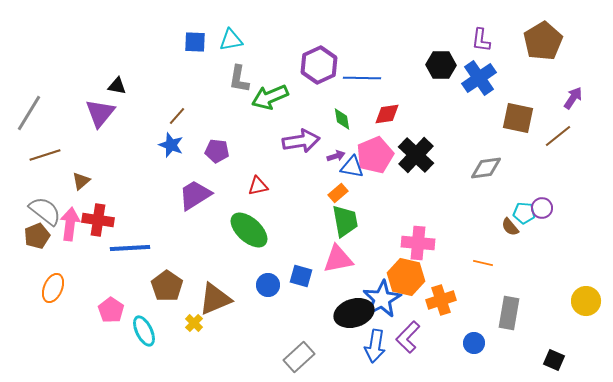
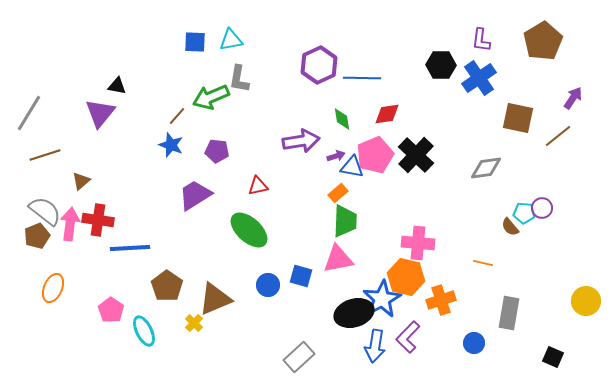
green arrow at (270, 97): moved 59 px left
green trapezoid at (345, 221): rotated 12 degrees clockwise
black square at (554, 360): moved 1 px left, 3 px up
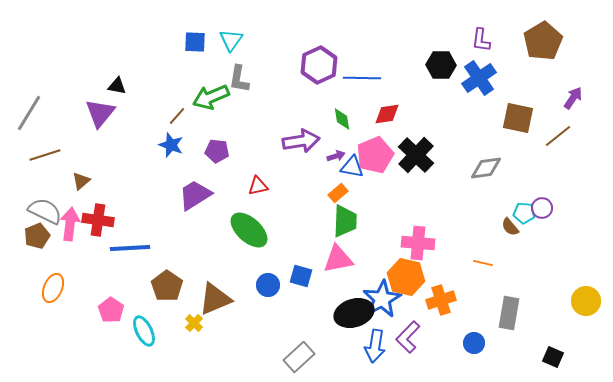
cyan triangle at (231, 40): rotated 45 degrees counterclockwise
gray semicircle at (45, 211): rotated 12 degrees counterclockwise
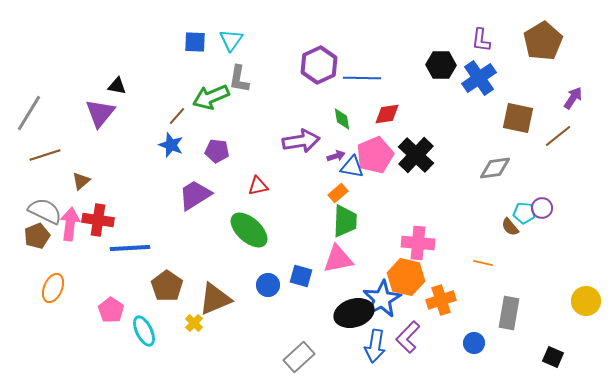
gray diamond at (486, 168): moved 9 px right
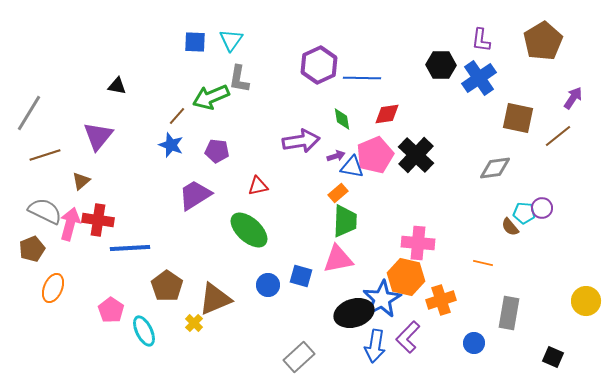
purple triangle at (100, 113): moved 2 px left, 23 px down
pink arrow at (70, 224): rotated 8 degrees clockwise
brown pentagon at (37, 236): moved 5 px left, 13 px down
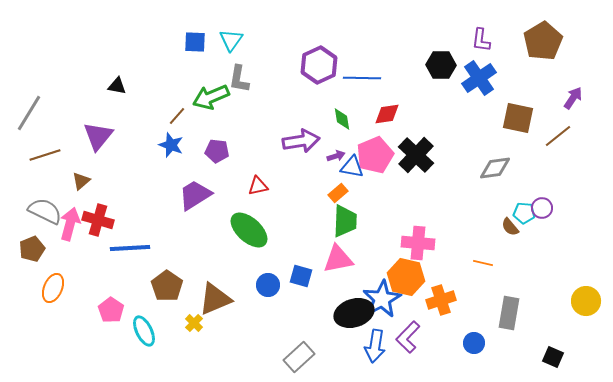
red cross at (98, 220): rotated 8 degrees clockwise
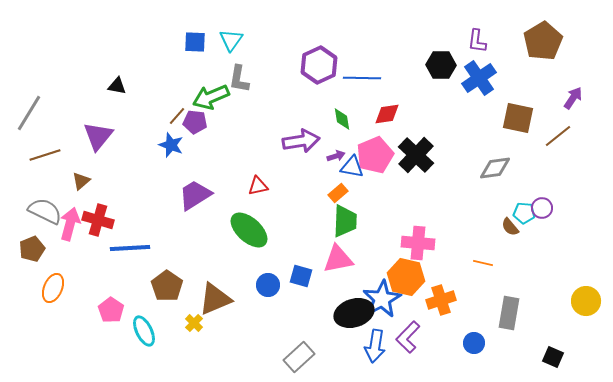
purple L-shape at (481, 40): moved 4 px left, 1 px down
purple pentagon at (217, 151): moved 22 px left, 29 px up
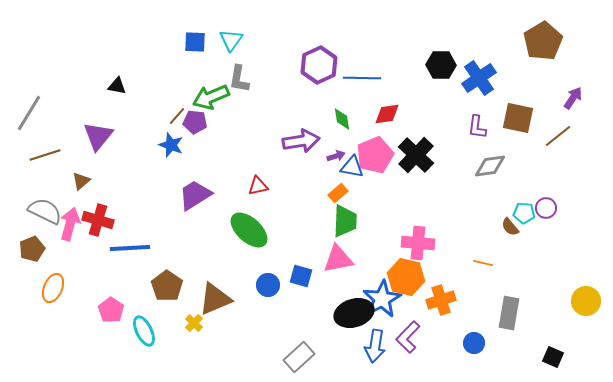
purple L-shape at (477, 41): moved 86 px down
gray diamond at (495, 168): moved 5 px left, 2 px up
purple circle at (542, 208): moved 4 px right
